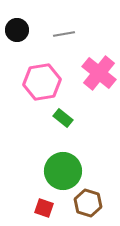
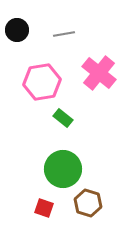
green circle: moved 2 px up
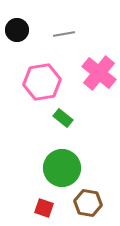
green circle: moved 1 px left, 1 px up
brown hexagon: rotated 8 degrees counterclockwise
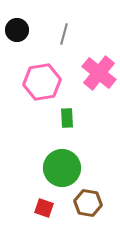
gray line: rotated 65 degrees counterclockwise
green rectangle: moved 4 px right; rotated 48 degrees clockwise
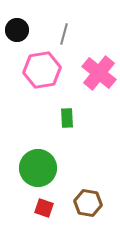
pink hexagon: moved 12 px up
green circle: moved 24 px left
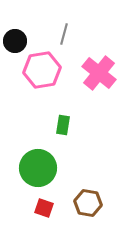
black circle: moved 2 px left, 11 px down
green rectangle: moved 4 px left, 7 px down; rotated 12 degrees clockwise
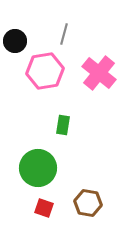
pink hexagon: moved 3 px right, 1 px down
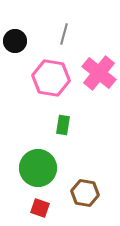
pink hexagon: moved 6 px right, 7 px down; rotated 18 degrees clockwise
brown hexagon: moved 3 px left, 10 px up
red square: moved 4 px left
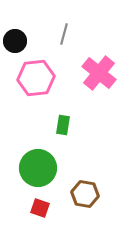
pink hexagon: moved 15 px left; rotated 15 degrees counterclockwise
brown hexagon: moved 1 px down
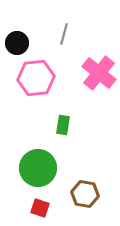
black circle: moved 2 px right, 2 px down
